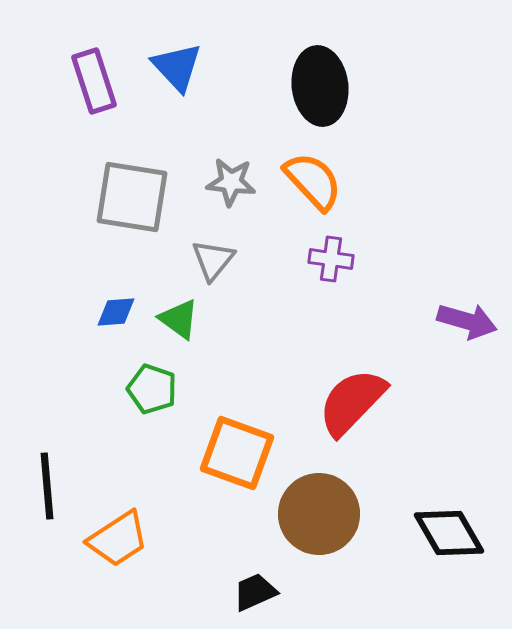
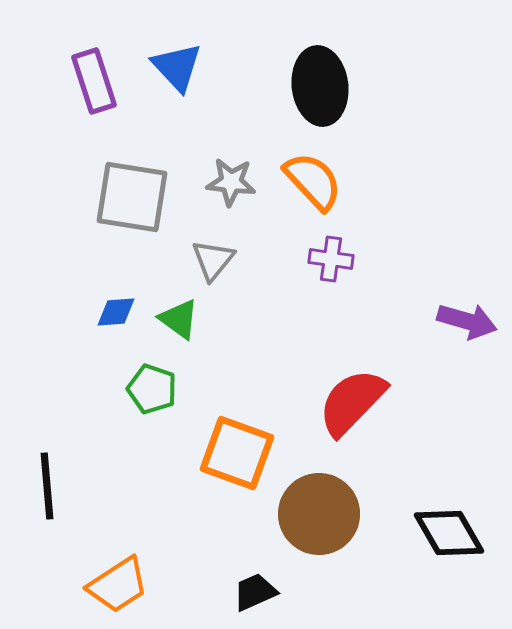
orange trapezoid: moved 46 px down
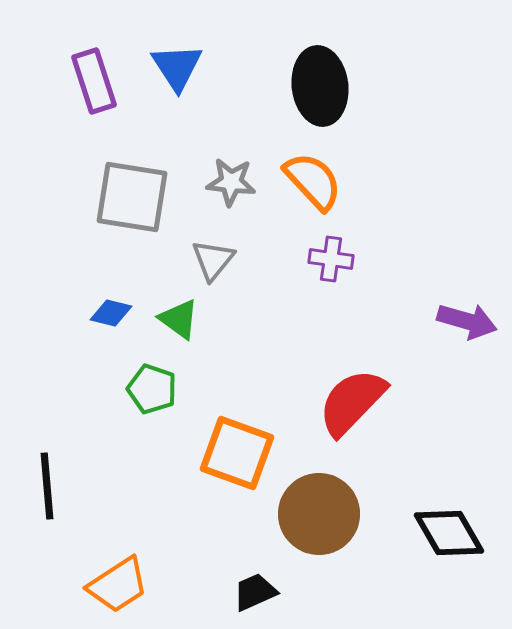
blue triangle: rotated 10 degrees clockwise
blue diamond: moved 5 px left, 1 px down; rotated 18 degrees clockwise
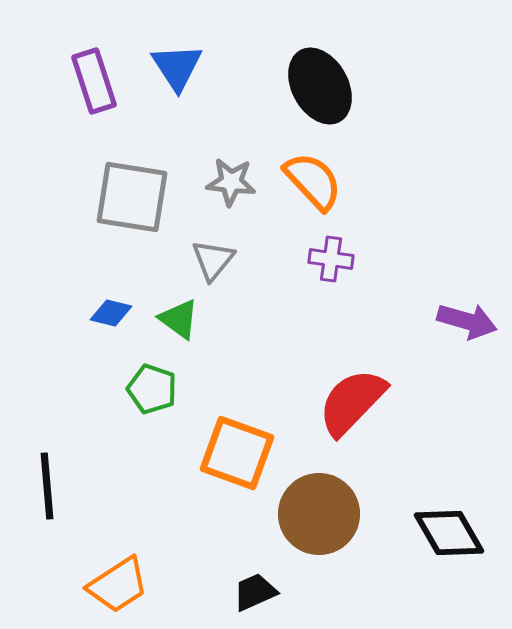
black ellipse: rotated 22 degrees counterclockwise
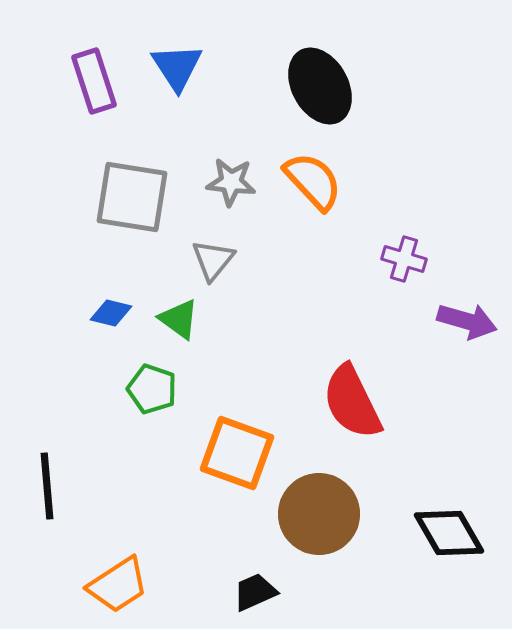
purple cross: moved 73 px right; rotated 9 degrees clockwise
red semicircle: rotated 70 degrees counterclockwise
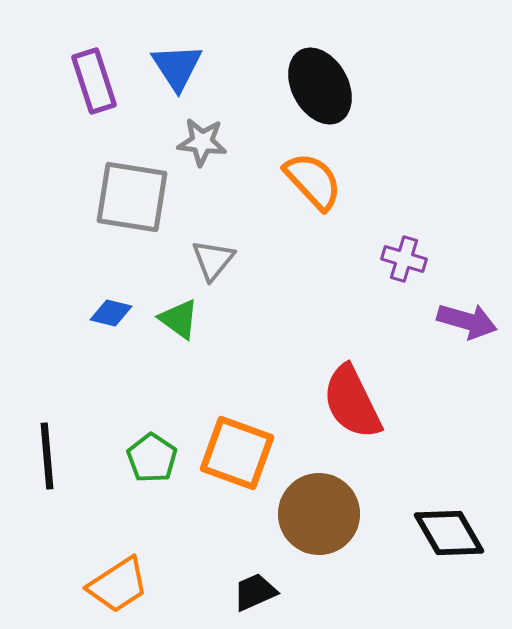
gray star: moved 29 px left, 40 px up
green pentagon: moved 69 px down; rotated 15 degrees clockwise
black line: moved 30 px up
